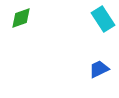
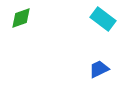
cyan rectangle: rotated 20 degrees counterclockwise
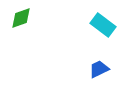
cyan rectangle: moved 6 px down
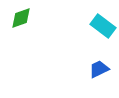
cyan rectangle: moved 1 px down
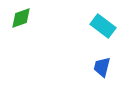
blue trapezoid: moved 3 px right, 2 px up; rotated 50 degrees counterclockwise
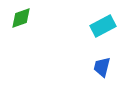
cyan rectangle: rotated 65 degrees counterclockwise
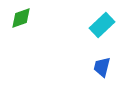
cyan rectangle: moved 1 px left, 1 px up; rotated 15 degrees counterclockwise
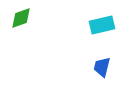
cyan rectangle: rotated 30 degrees clockwise
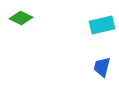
green diamond: rotated 45 degrees clockwise
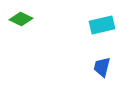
green diamond: moved 1 px down
